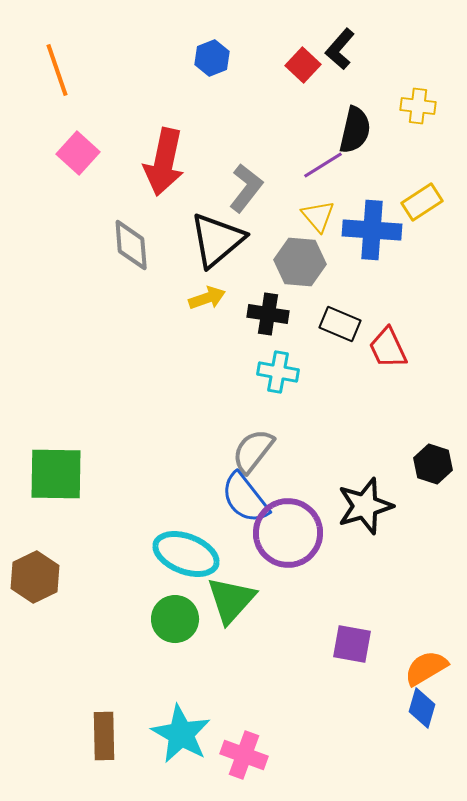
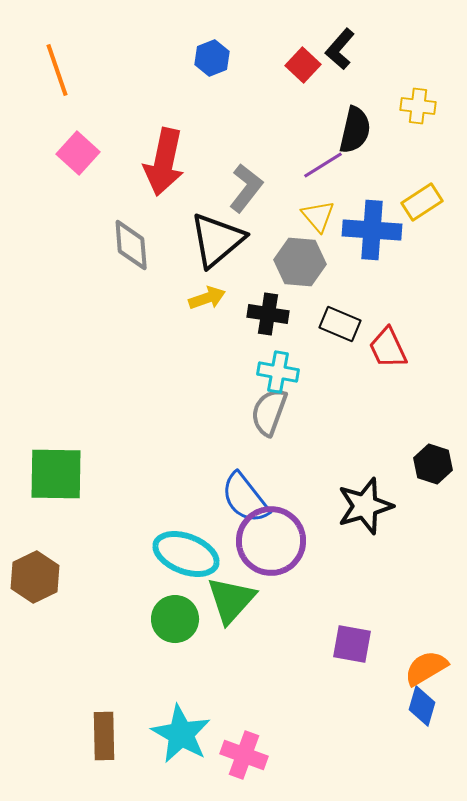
gray semicircle: moved 16 px right, 39 px up; rotated 18 degrees counterclockwise
purple circle: moved 17 px left, 8 px down
blue diamond: moved 2 px up
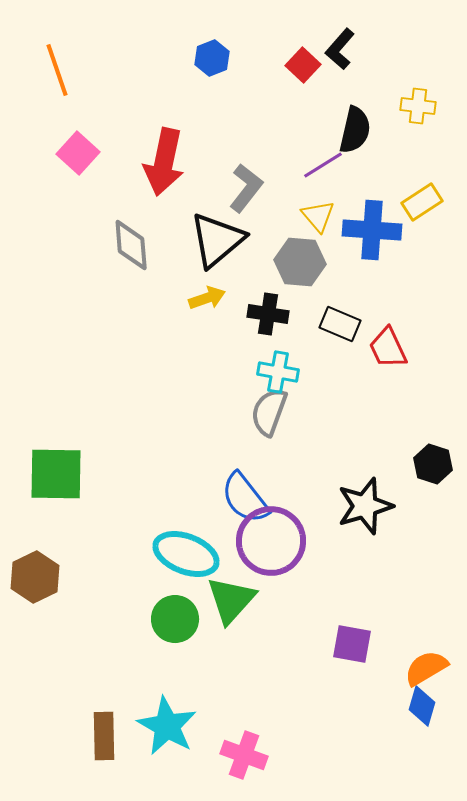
cyan star: moved 14 px left, 8 px up
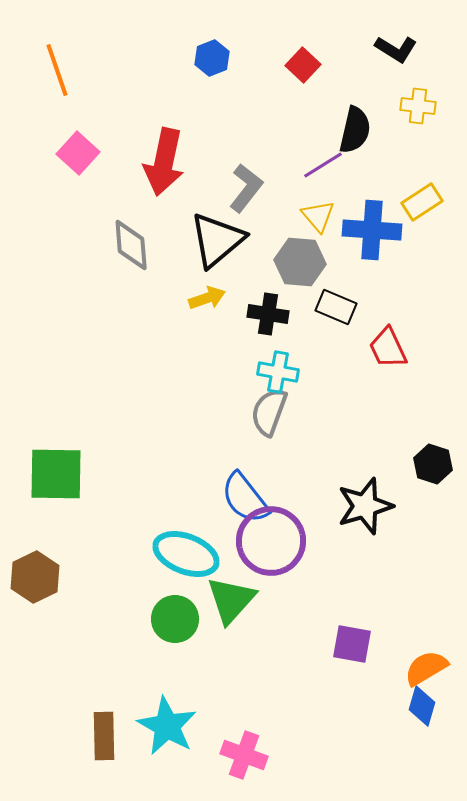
black L-shape: moved 56 px right; rotated 99 degrees counterclockwise
black rectangle: moved 4 px left, 17 px up
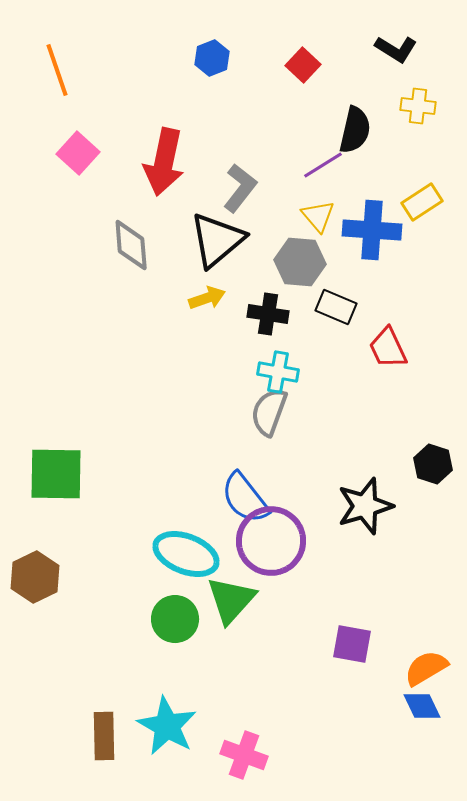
gray L-shape: moved 6 px left
blue diamond: rotated 42 degrees counterclockwise
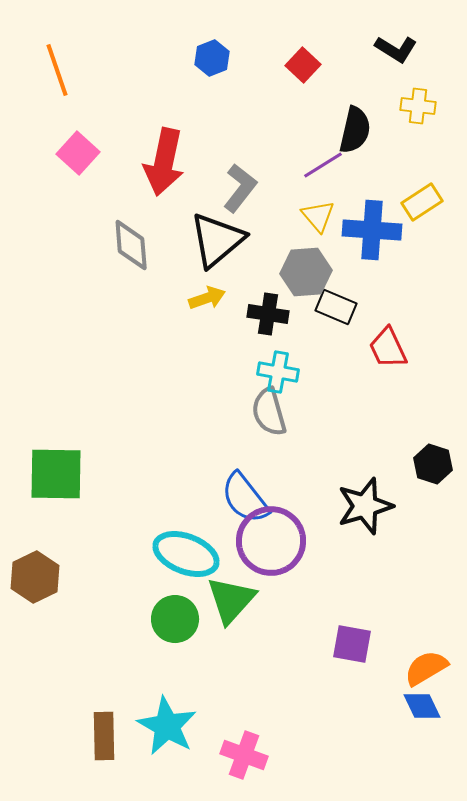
gray hexagon: moved 6 px right, 10 px down; rotated 9 degrees counterclockwise
gray semicircle: rotated 36 degrees counterclockwise
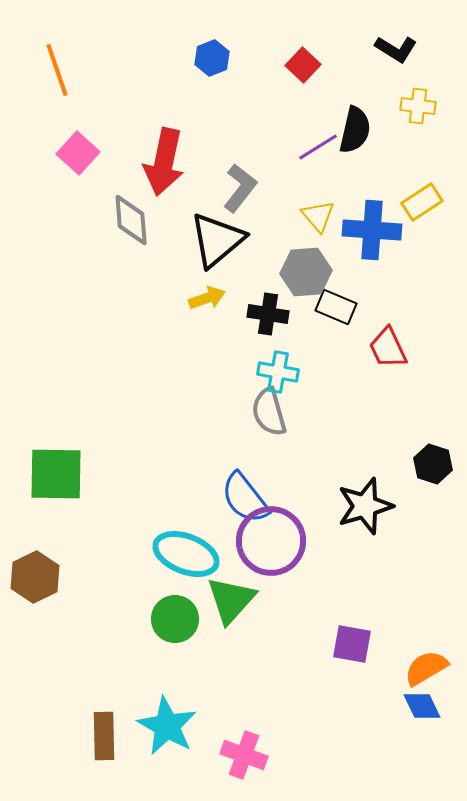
purple line: moved 5 px left, 18 px up
gray diamond: moved 25 px up
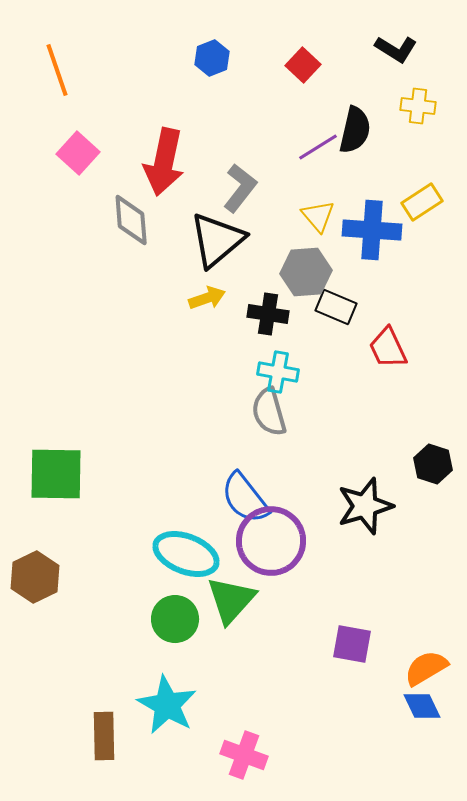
cyan star: moved 21 px up
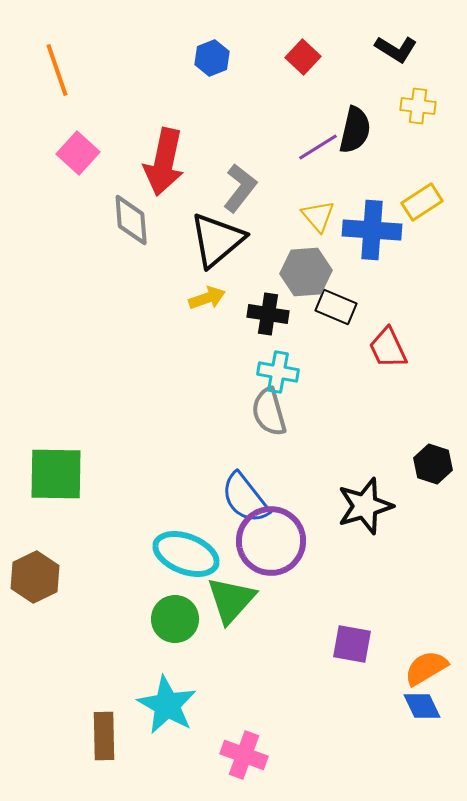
red square: moved 8 px up
